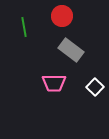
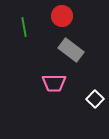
white square: moved 12 px down
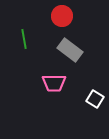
green line: moved 12 px down
gray rectangle: moved 1 px left
white square: rotated 12 degrees counterclockwise
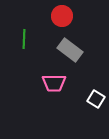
green line: rotated 12 degrees clockwise
white square: moved 1 px right
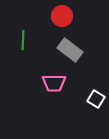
green line: moved 1 px left, 1 px down
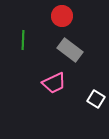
pink trapezoid: rotated 25 degrees counterclockwise
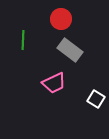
red circle: moved 1 px left, 3 px down
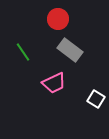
red circle: moved 3 px left
green line: moved 12 px down; rotated 36 degrees counterclockwise
